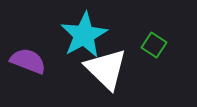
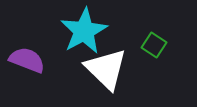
cyan star: moved 4 px up
purple semicircle: moved 1 px left, 1 px up
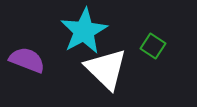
green square: moved 1 px left, 1 px down
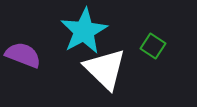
purple semicircle: moved 4 px left, 5 px up
white triangle: moved 1 px left
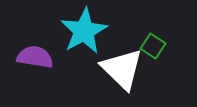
purple semicircle: moved 12 px right, 2 px down; rotated 12 degrees counterclockwise
white triangle: moved 17 px right
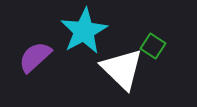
purple semicircle: rotated 51 degrees counterclockwise
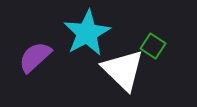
cyan star: moved 3 px right, 2 px down
white triangle: moved 1 px right, 1 px down
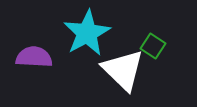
purple semicircle: moved 1 px left; rotated 45 degrees clockwise
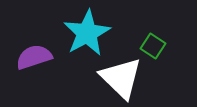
purple semicircle: rotated 21 degrees counterclockwise
white triangle: moved 2 px left, 8 px down
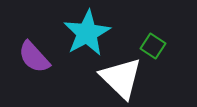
purple semicircle: rotated 114 degrees counterclockwise
